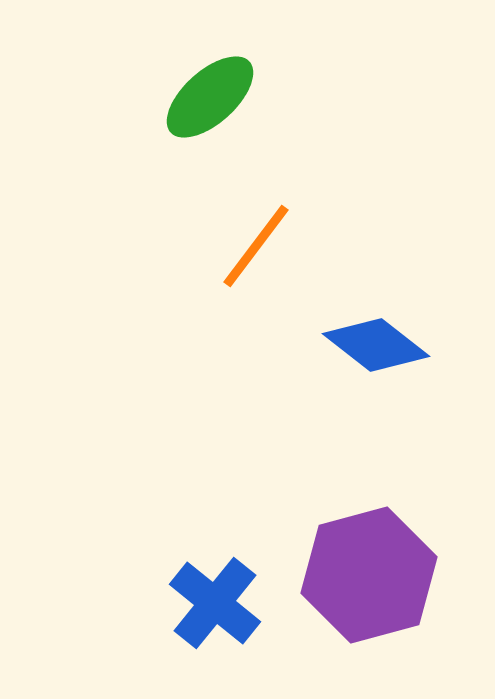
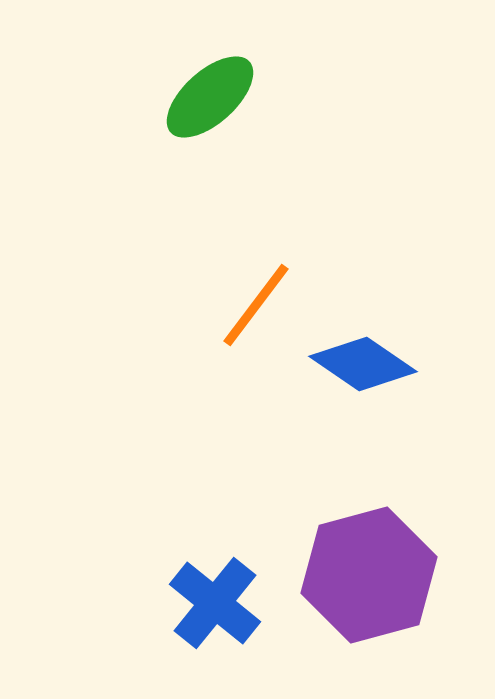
orange line: moved 59 px down
blue diamond: moved 13 px left, 19 px down; rotated 4 degrees counterclockwise
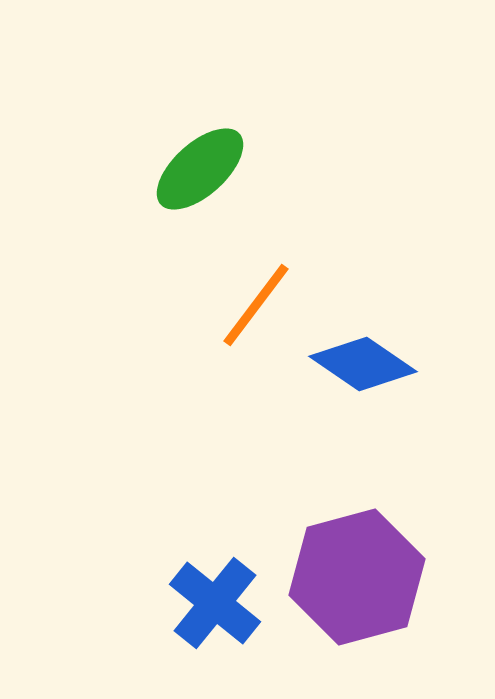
green ellipse: moved 10 px left, 72 px down
purple hexagon: moved 12 px left, 2 px down
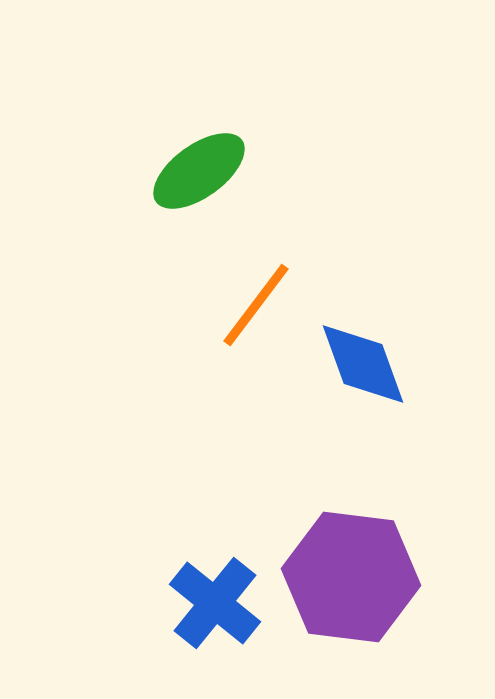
green ellipse: moved 1 px left, 2 px down; rotated 6 degrees clockwise
blue diamond: rotated 36 degrees clockwise
purple hexagon: moved 6 px left; rotated 22 degrees clockwise
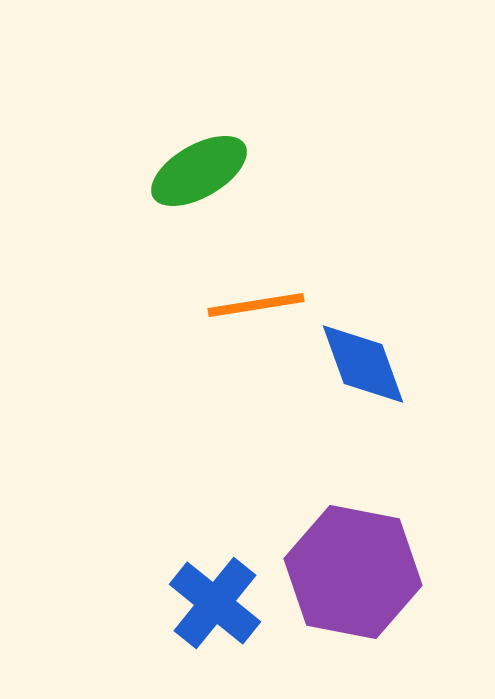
green ellipse: rotated 6 degrees clockwise
orange line: rotated 44 degrees clockwise
purple hexagon: moved 2 px right, 5 px up; rotated 4 degrees clockwise
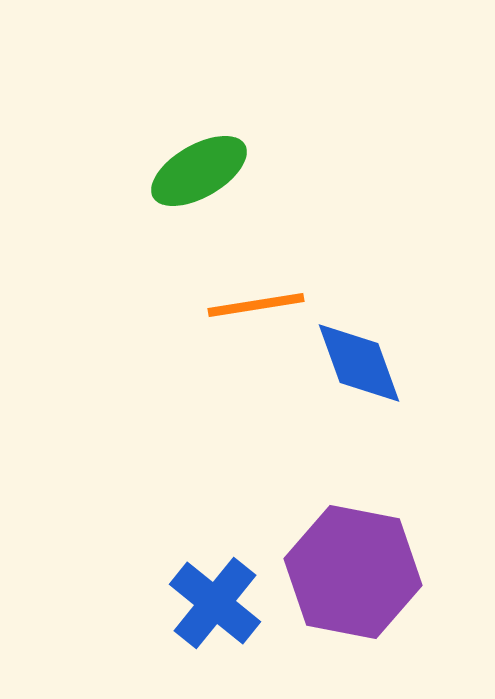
blue diamond: moved 4 px left, 1 px up
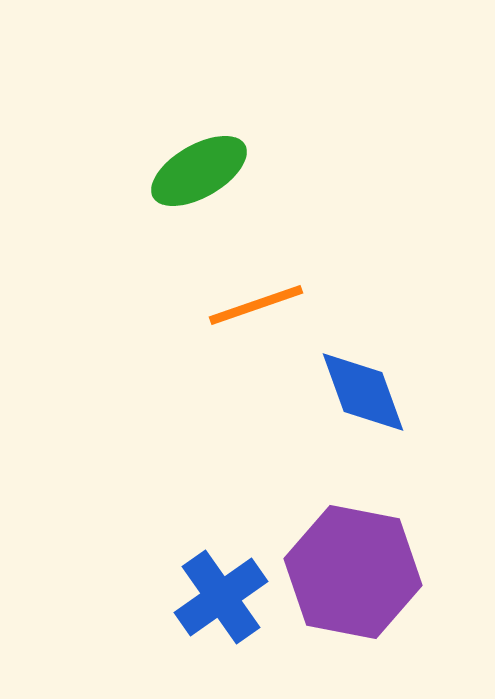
orange line: rotated 10 degrees counterclockwise
blue diamond: moved 4 px right, 29 px down
blue cross: moved 6 px right, 6 px up; rotated 16 degrees clockwise
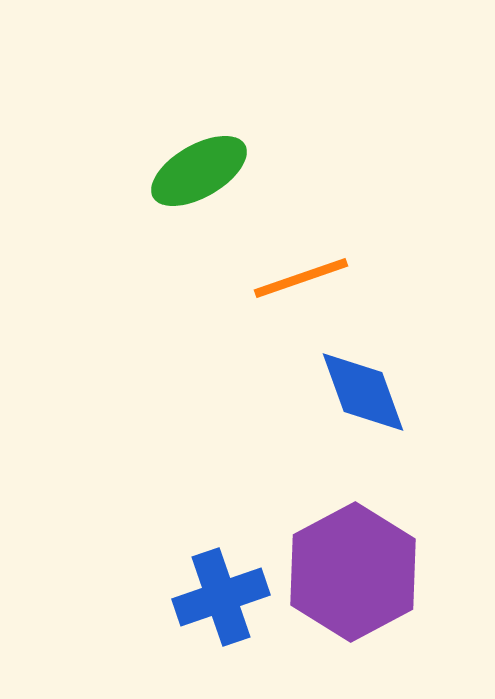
orange line: moved 45 px right, 27 px up
purple hexagon: rotated 21 degrees clockwise
blue cross: rotated 16 degrees clockwise
